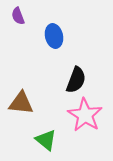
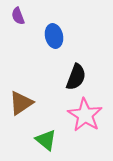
black semicircle: moved 3 px up
brown triangle: rotated 40 degrees counterclockwise
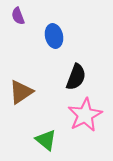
brown triangle: moved 11 px up
pink star: rotated 12 degrees clockwise
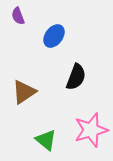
blue ellipse: rotated 50 degrees clockwise
brown triangle: moved 3 px right
pink star: moved 6 px right, 15 px down; rotated 12 degrees clockwise
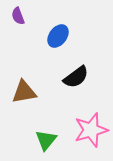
blue ellipse: moved 4 px right
black semicircle: rotated 32 degrees clockwise
brown triangle: rotated 24 degrees clockwise
green triangle: rotated 30 degrees clockwise
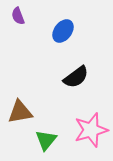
blue ellipse: moved 5 px right, 5 px up
brown triangle: moved 4 px left, 20 px down
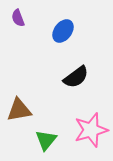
purple semicircle: moved 2 px down
brown triangle: moved 1 px left, 2 px up
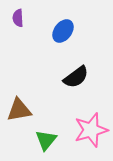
purple semicircle: rotated 18 degrees clockwise
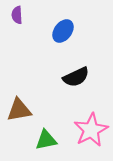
purple semicircle: moved 1 px left, 3 px up
black semicircle: rotated 12 degrees clockwise
pink star: rotated 12 degrees counterclockwise
green triangle: rotated 40 degrees clockwise
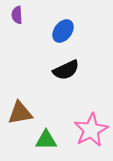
black semicircle: moved 10 px left, 7 px up
brown triangle: moved 1 px right, 3 px down
green triangle: rotated 10 degrees clockwise
